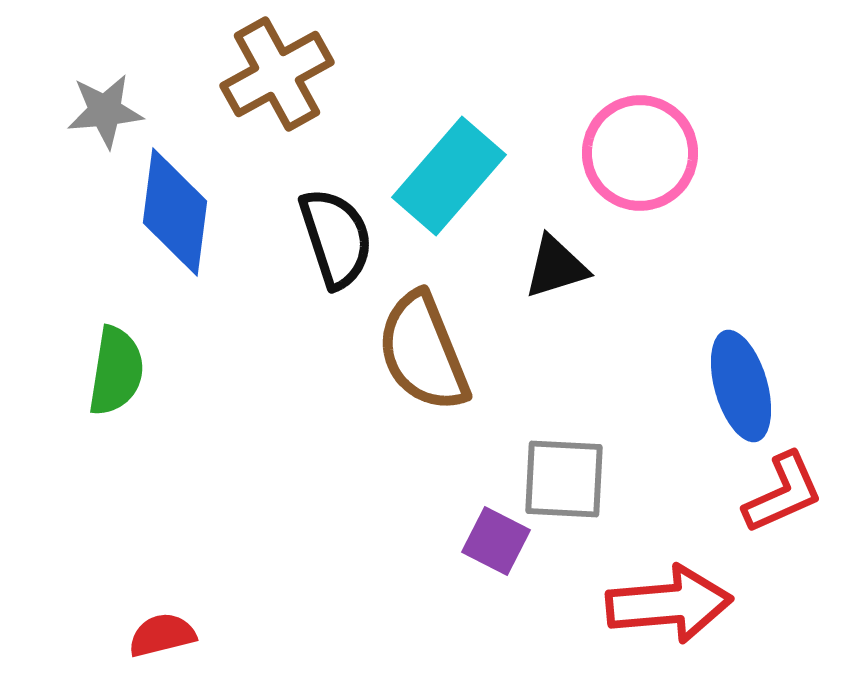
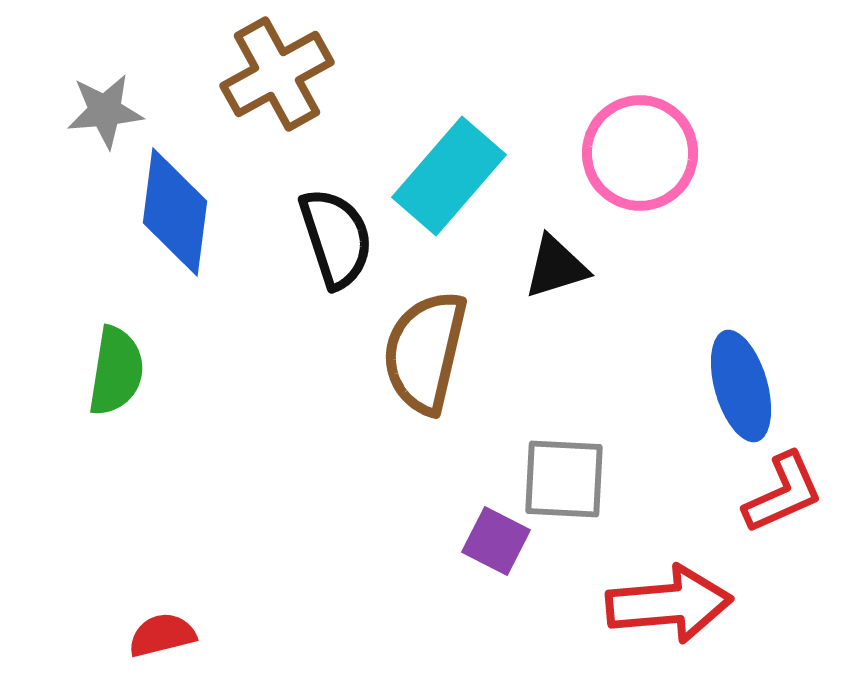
brown semicircle: moved 2 px right; rotated 35 degrees clockwise
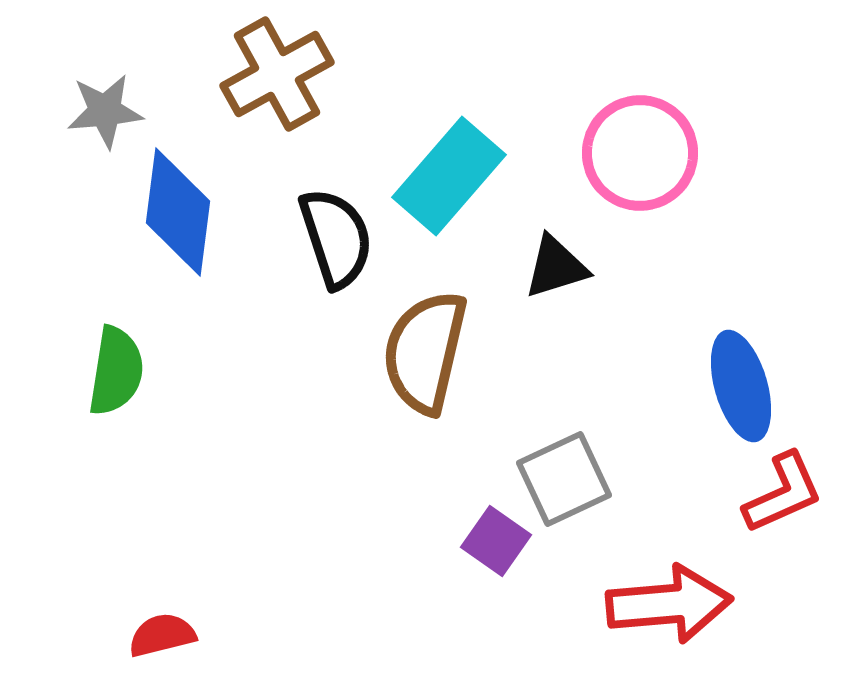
blue diamond: moved 3 px right
gray square: rotated 28 degrees counterclockwise
purple square: rotated 8 degrees clockwise
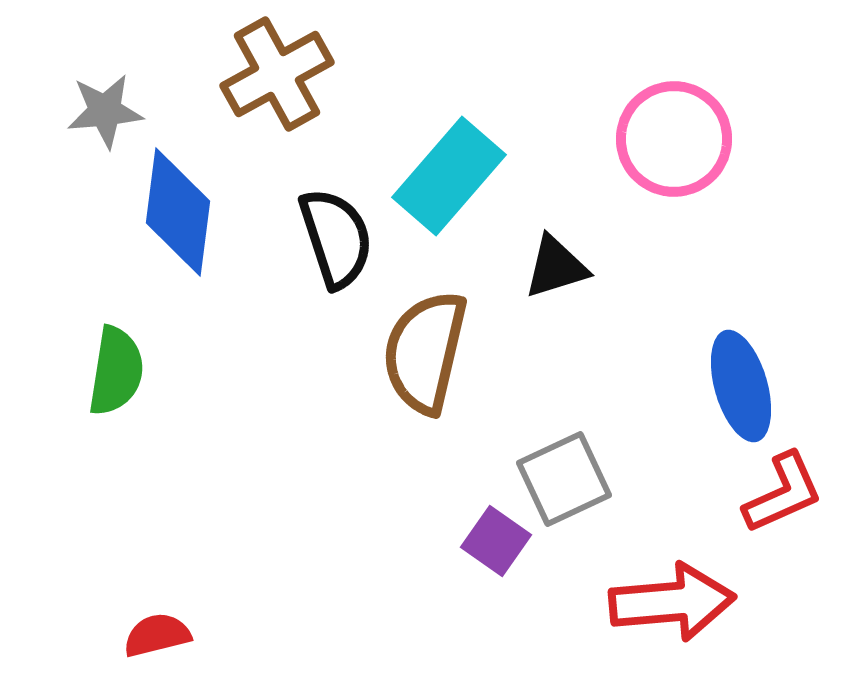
pink circle: moved 34 px right, 14 px up
red arrow: moved 3 px right, 2 px up
red semicircle: moved 5 px left
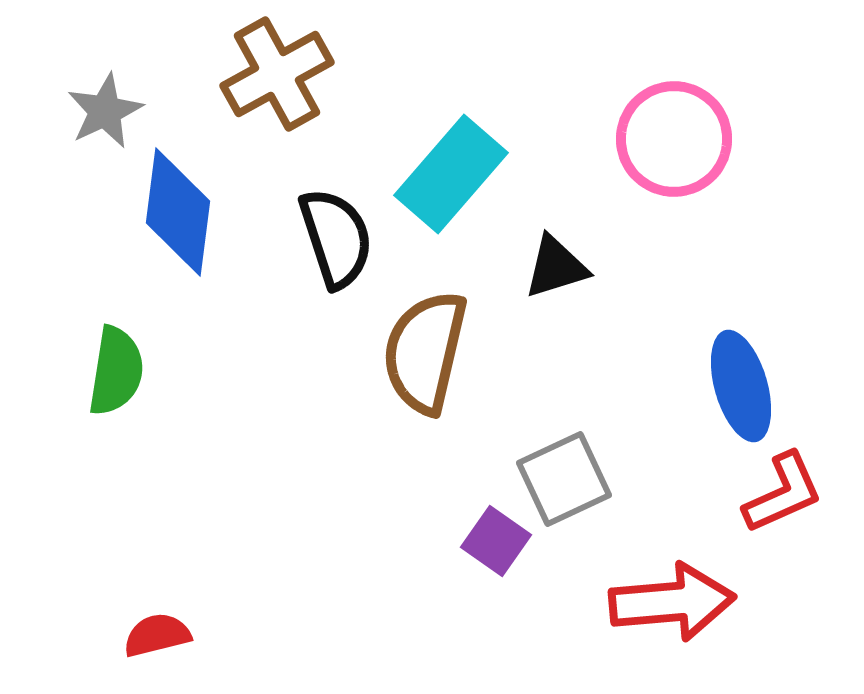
gray star: rotated 20 degrees counterclockwise
cyan rectangle: moved 2 px right, 2 px up
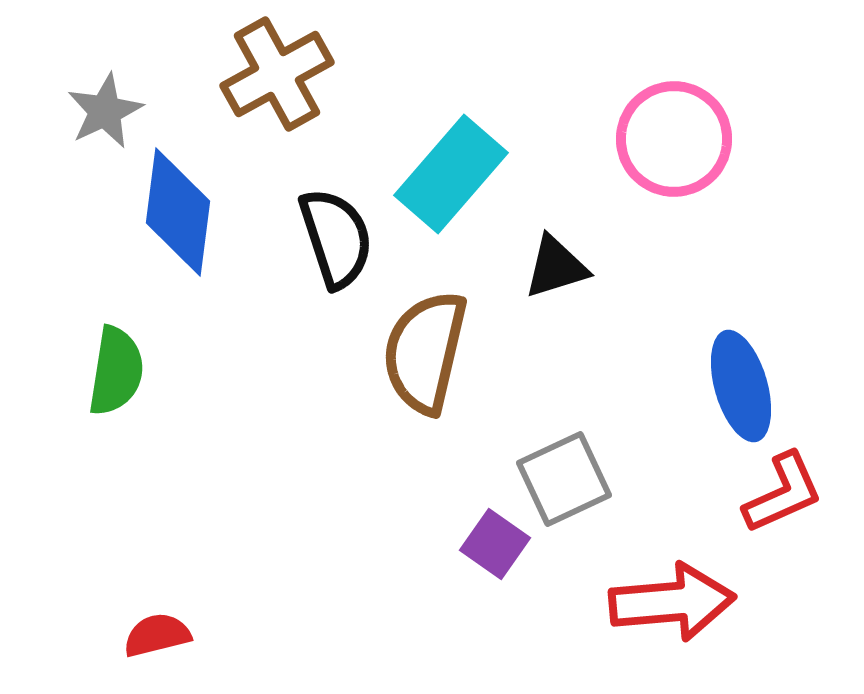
purple square: moved 1 px left, 3 px down
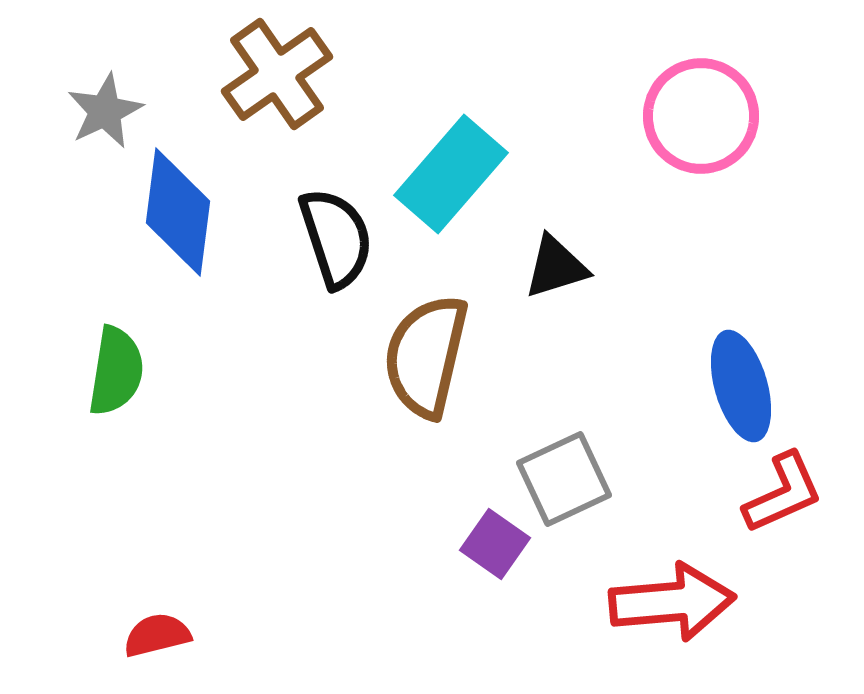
brown cross: rotated 6 degrees counterclockwise
pink circle: moved 27 px right, 23 px up
brown semicircle: moved 1 px right, 4 px down
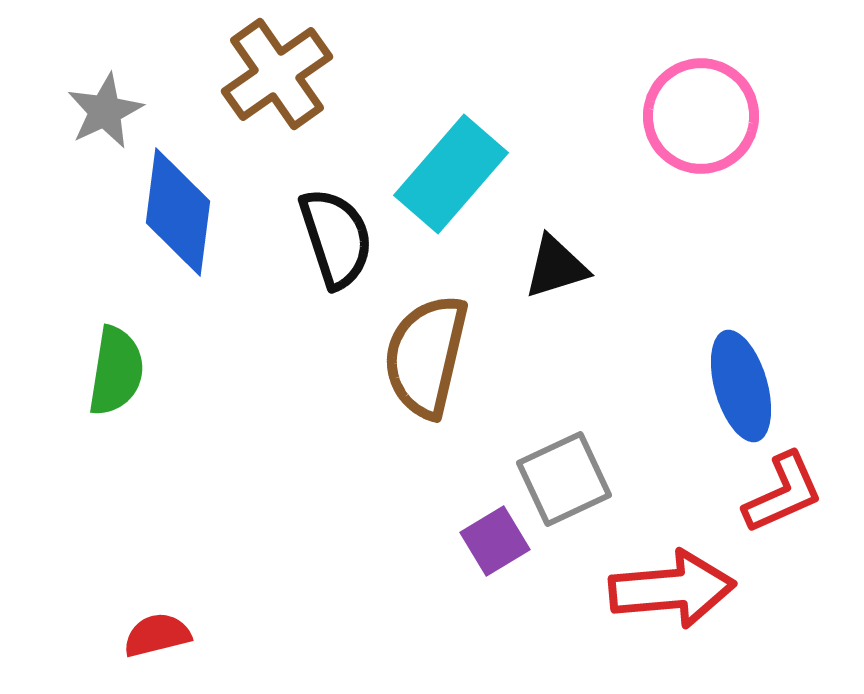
purple square: moved 3 px up; rotated 24 degrees clockwise
red arrow: moved 13 px up
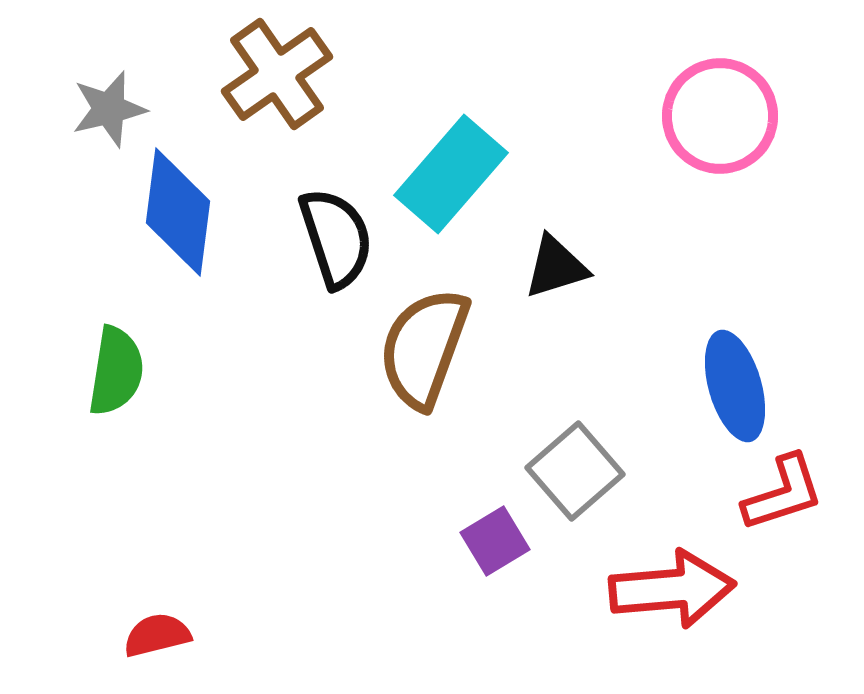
gray star: moved 4 px right, 2 px up; rotated 12 degrees clockwise
pink circle: moved 19 px right
brown semicircle: moved 2 px left, 8 px up; rotated 7 degrees clockwise
blue ellipse: moved 6 px left
gray square: moved 11 px right, 8 px up; rotated 16 degrees counterclockwise
red L-shape: rotated 6 degrees clockwise
